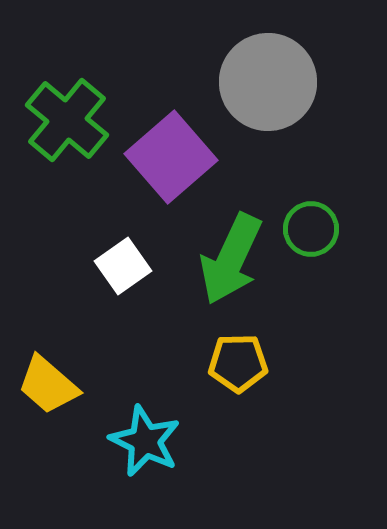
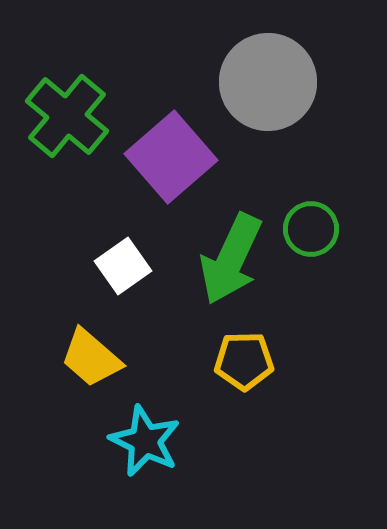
green cross: moved 4 px up
yellow pentagon: moved 6 px right, 2 px up
yellow trapezoid: moved 43 px right, 27 px up
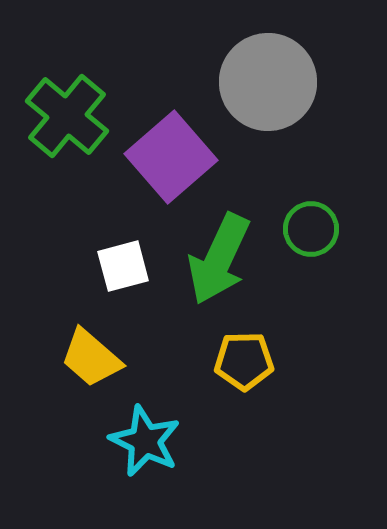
green arrow: moved 12 px left
white square: rotated 20 degrees clockwise
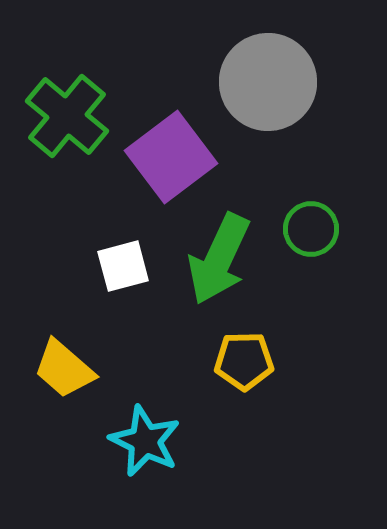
purple square: rotated 4 degrees clockwise
yellow trapezoid: moved 27 px left, 11 px down
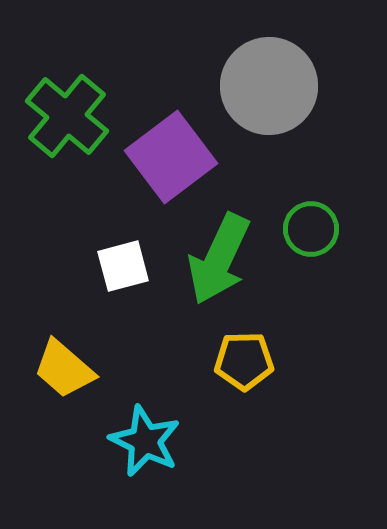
gray circle: moved 1 px right, 4 px down
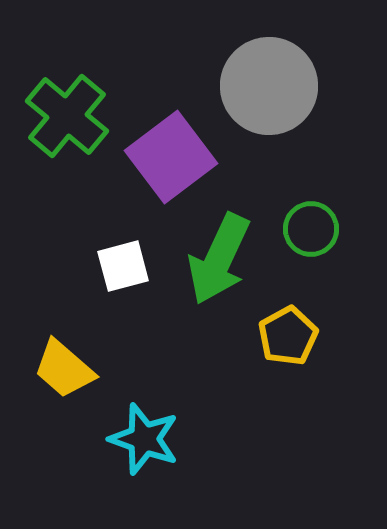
yellow pentagon: moved 44 px right, 25 px up; rotated 28 degrees counterclockwise
cyan star: moved 1 px left, 2 px up; rotated 6 degrees counterclockwise
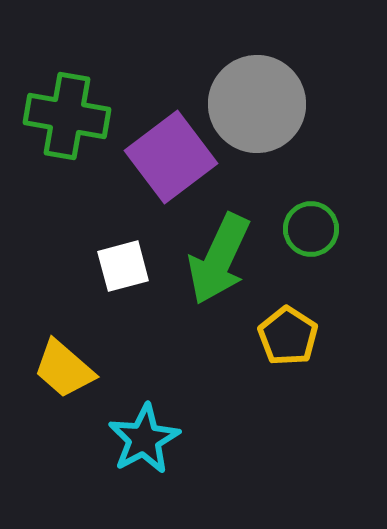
gray circle: moved 12 px left, 18 px down
green cross: rotated 30 degrees counterclockwise
yellow pentagon: rotated 10 degrees counterclockwise
cyan star: rotated 24 degrees clockwise
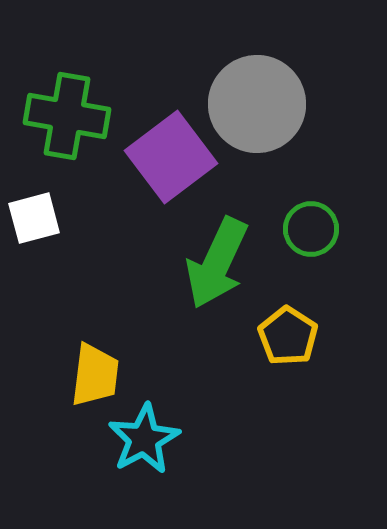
green arrow: moved 2 px left, 4 px down
white square: moved 89 px left, 48 px up
yellow trapezoid: moved 31 px right, 6 px down; rotated 124 degrees counterclockwise
